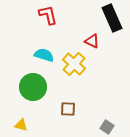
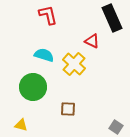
gray square: moved 9 px right
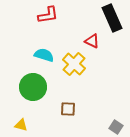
red L-shape: rotated 95 degrees clockwise
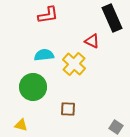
cyan semicircle: rotated 24 degrees counterclockwise
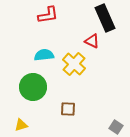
black rectangle: moved 7 px left
yellow triangle: rotated 32 degrees counterclockwise
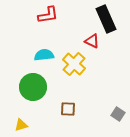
black rectangle: moved 1 px right, 1 px down
gray square: moved 2 px right, 13 px up
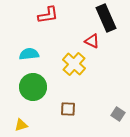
black rectangle: moved 1 px up
cyan semicircle: moved 15 px left, 1 px up
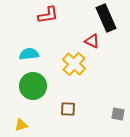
green circle: moved 1 px up
gray square: rotated 24 degrees counterclockwise
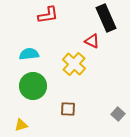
gray square: rotated 32 degrees clockwise
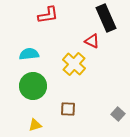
yellow triangle: moved 14 px right
